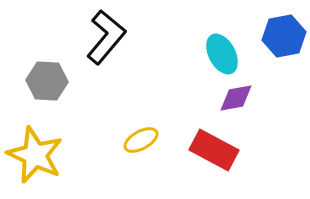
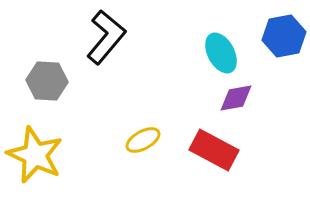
cyan ellipse: moved 1 px left, 1 px up
yellow ellipse: moved 2 px right
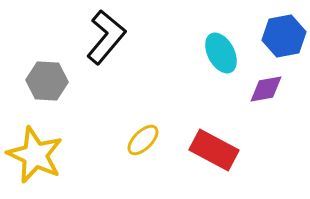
purple diamond: moved 30 px right, 9 px up
yellow ellipse: rotated 16 degrees counterclockwise
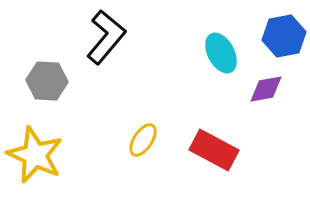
yellow ellipse: rotated 12 degrees counterclockwise
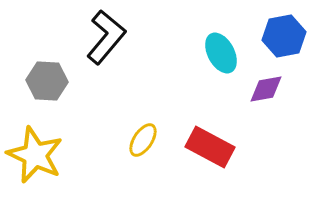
red rectangle: moved 4 px left, 3 px up
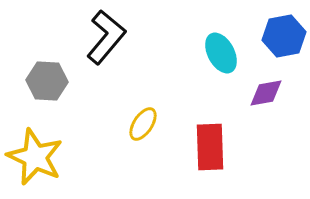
purple diamond: moved 4 px down
yellow ellipse: moved 16 px up
red rectangle: rotated 60 degrees clockwise
yellow star: moved 2 px down
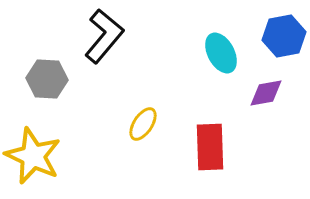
black L-shape: moved 2 px left, 1 px up
gray hexagon: moved 2 px up
yellow star: moved 2 px left, 1 px up
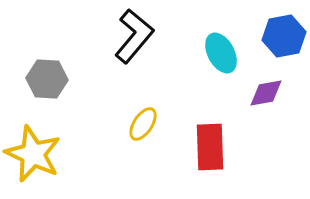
black L-shape: moved 30 px right
yellow star: moved 2 px up
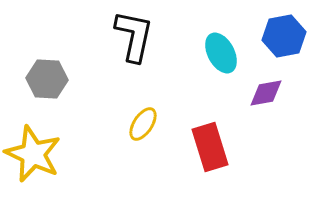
black L-shape: rotated 28 degrees counterclockwise
red rectangle: rotated 15 degrees counterclockwise
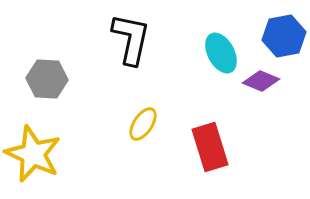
black L-shape: moved 3 px left, 3 px down
purple diamond: moved 5 px left, 12 px up; rotated 33 degrees clockwise
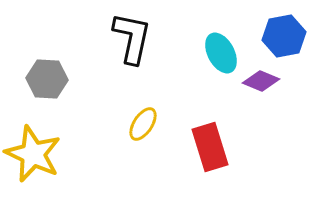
black L-shape: moved 1 px right, 1 px up
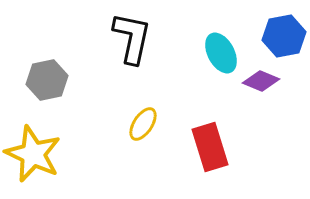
gray hexagon: moved 1 px down; rotated 15 degrees counterclockwise
